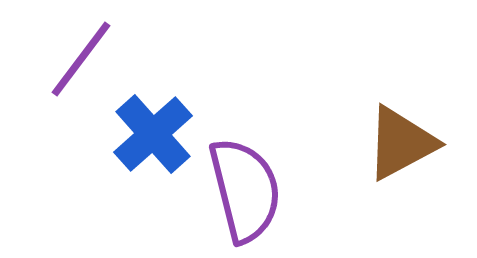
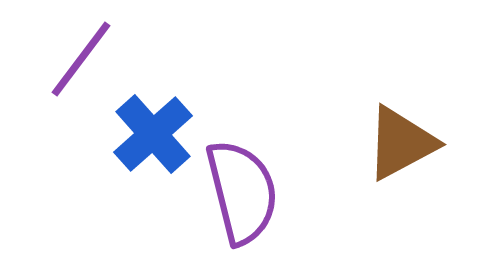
purple semicircle: moved 3 px left, 2 px down
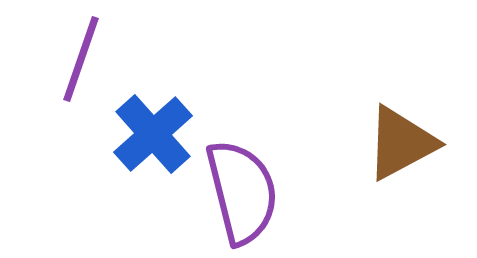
purple line: rotated 18 degrees counterclockwise
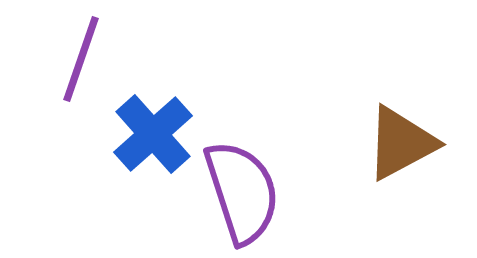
purple semicircle: rotated 4 degrees counterclockwise
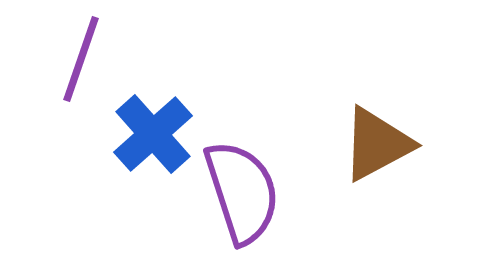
brown triangle: moved 24 px left, 1 px down
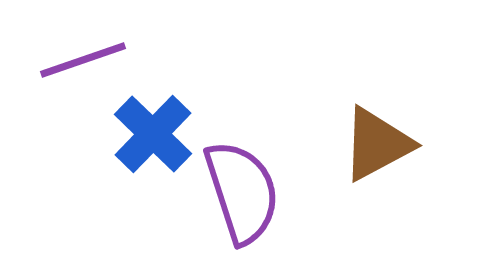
purple line: moved 2 px right, 1 px down; rotated 52 degrees clockwise
blue cross: rotated 4 degrees counterclockwise
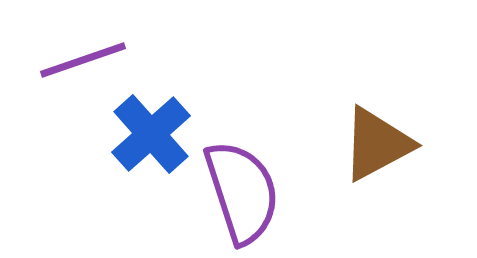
blue cross: moved 2 px left; rotated 4 degrees clockwise
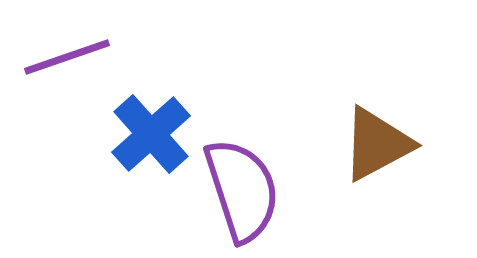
purple line: moved 16 px left, 3 px up
purple semicircle: moved 2 px up
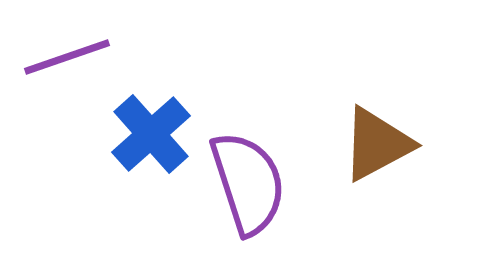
purple semicircle: moved 6 px right, 7 px up
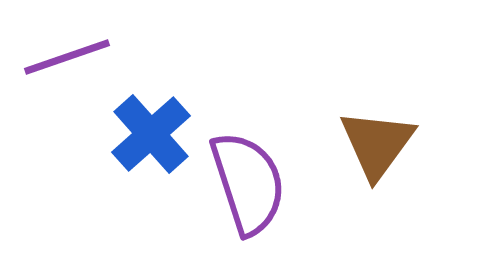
brown triangle: rotated 26 degrees counterclockwise
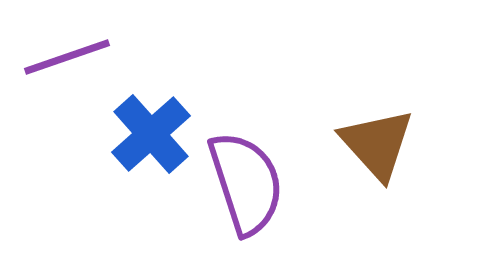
brown triangle: rotated 18 degrees counterclockwise
purple semicircle: moved 2 px left
